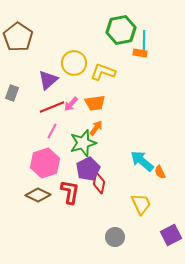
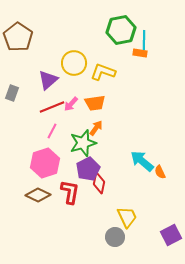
yellow trapezoid: moved 14 px left, 13 px down
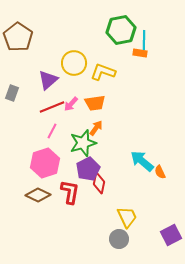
gray circle: moved 4 px right, 2 px down
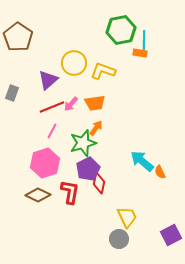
yellow L-shape: moved 1 px up
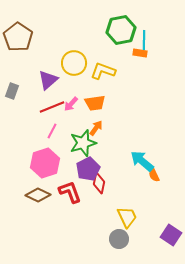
gray rectangle: moved 2 px up
orange semicircle: moved 6 px left, 3 px down
red L-shape: rotated 30 degrees counterclockwise
purple square: rotated 30 degrees counterclockwise
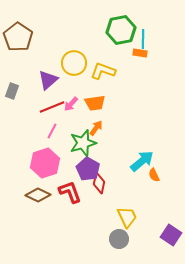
cyan line: moved 1 px left, 1 px up
cyan arrow: rotated 100 degrees clockwise
purple pentagon: rotated 15 degrees counterclockwise
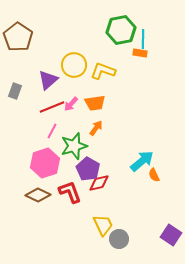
yellow circle: moved 2 px down
gray rectangle: moved 3 px right
green star: moved 9 px left, 3 px down
red diamond: rotated 65 degrees clockwise
yellow trapezoid: moved 24 px left, 8 px down
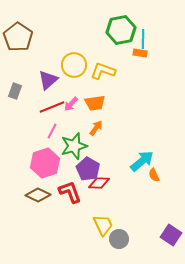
red diamond: rotated 15 degrees clockwise
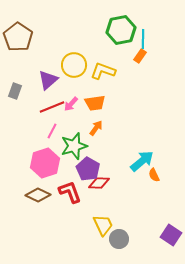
orange rectangle: moved 3 px down; rotated 64 degrees counterclockwise
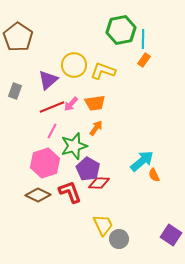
orange rectangle: moved 4 px right, 4 px down
